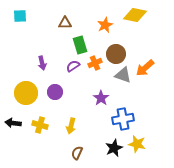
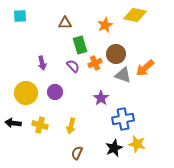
purple semicircle: rotated 80 degrees clockwise
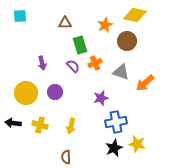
brown circle: moved 11 px right, 13 px up
orange arrow: moved 15 px down
gray triangle: moved 2 px left, 3 px up
purple star: rotated 21 degrees clockwise
blue cross: moved 7 px left, 3 px down
brown semicircle: moved 11 px left, 4 px down; rotated 24 degrees counterclockwise
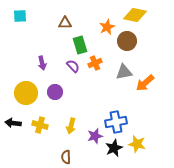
orange star: moved 2 px right, 2 px down
gray triangle: moved 3 px right; rotated 30 degrees counterclockwise
purple star: moved 6 px left, 38 px down
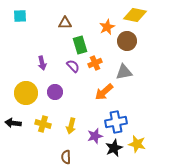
orange arrow: moved 41 px left, 9 px down
yellow cross: moved 3 px right, 1 px up
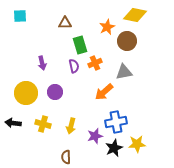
purple semicircle: moved 1 px right; rotated 32 degrees clockwise
yellow star: rotated 18 degrees counterclockwise
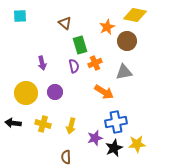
brown triangle: rotated 40 degrees clockwise
orange arrow: rotated 108 degrees counterclockwise
purple star: moved 2 px down
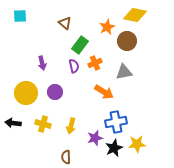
green rectangle: rotated 54 degrees clockwise
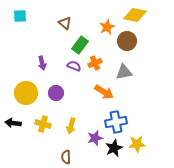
purple semicircle: rotated 56 degrees counterclockwise
purple circle: moved 1 px right, 1 px down
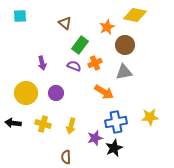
brown circle: moved 2 px left, 4 px down
yellow star: moved 13 px right, 27 px up
